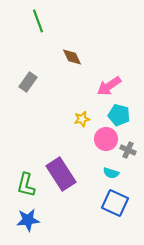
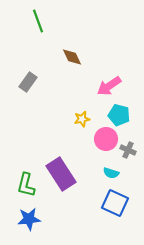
blue star: moved 1 px right, 1 px up
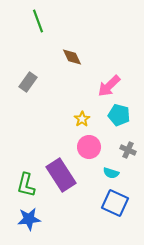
pink arrow: rotated 10 degrees counterclockwise
yellow star: rotated 21 degrees counterclockwise
pink circle: moved 17 px left, 8 px down
purple rectangle: moved 1 px down
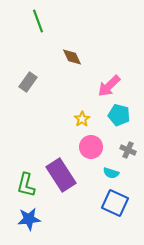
pink circle: moved 2 px right
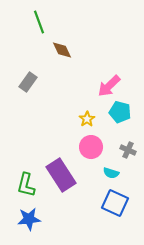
green line: moved 1 px right, 1 px down
brown diamond: moved 10 px left, 7 px up
cyan pentagon: moved 1 px right, 3 px up
yellow star: moved 5 px right
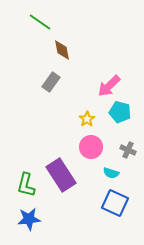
green line: moved 1 px right; rotated 35 degrees counterclockwise
brown diamond: rotated 15 degrees clockwise
gray rectangle: moved 23 px right
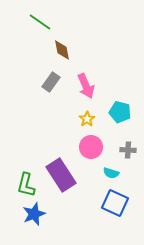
pink arrow: moved 23 px left; rotated 70 degrees counterclockwise
gray cross: rotated 21 degrees counterclockwise
blue star: moved 5 px right, 5 px up; rotated 15 degrees counterclockwise
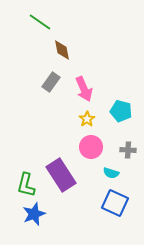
pink arrow: moved 2 px left, 3 px down
cyan pentagon: moved 1 px right, 1 px up
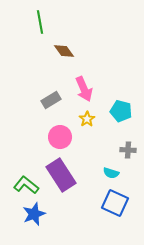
green line: rotated 45 degrees clockwise
brown diamond: moved 2 px right, 1 px down; rotated 25 degrees counterclockwise
gray rectangle: moved 18 px down; rotated 24 degrees clockwise
pink circle: moved 31 px left, 10 px up
green L-shape: rotated 115 degrees clockwise
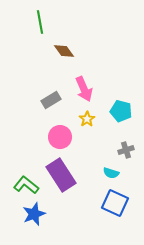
gray cross: moved 2 px left; rotated 21 degrees counterclockwise
